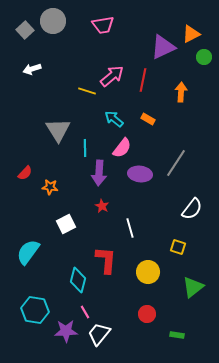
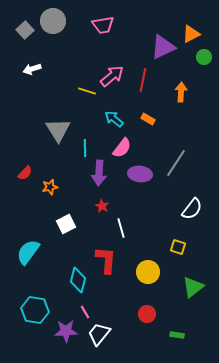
orange star: rotated 21 degrees counterclockwise
white line: moved 9 px left
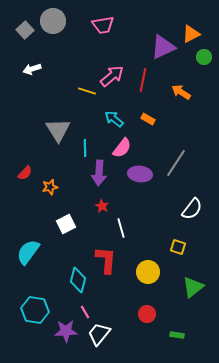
orange arrow: rotated 60 degrees counterclockwise
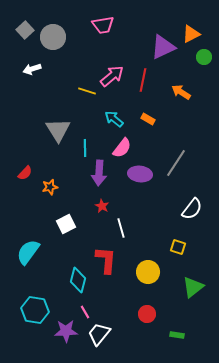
gray circle: moved 16 px down
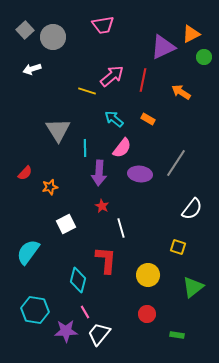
yellow circle: moved 3 px down
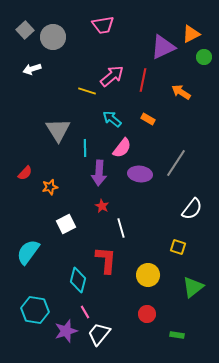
cyan arrow: moved 2 px left
purple star: rotated 15 degrees counterclockwise
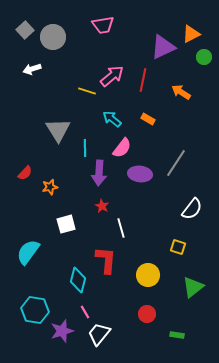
white square: rotated 12 degrees clockwise
purple star: moved 4 px left
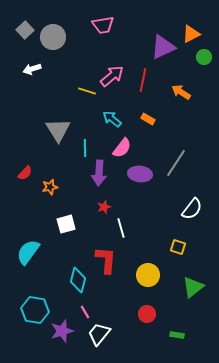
red star: moved 2 px right, 1 px down; rotated 24 degrees clockwise
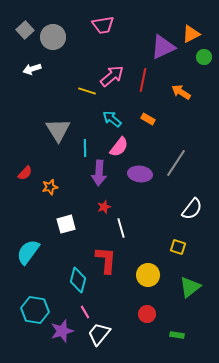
pink semicircle: moved 3 px left, 1 px up
green triangle: moved 3 px left
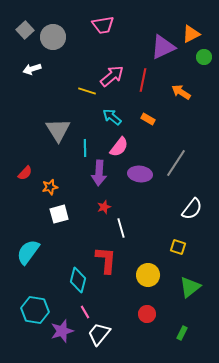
cyan arrow: moved 2 px up
white square: moved 7 px left, 10 px up
green rectangle: moved 5 px right, 2 px up; rotated 72 degrees counterclockwise
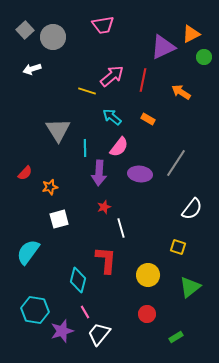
white square: moved 5 px down
green rectangle: moved 6 px left, 4 px down; rotated 32 degrees clockwise
